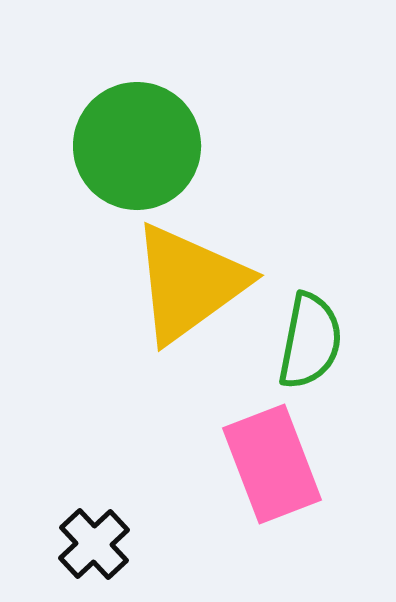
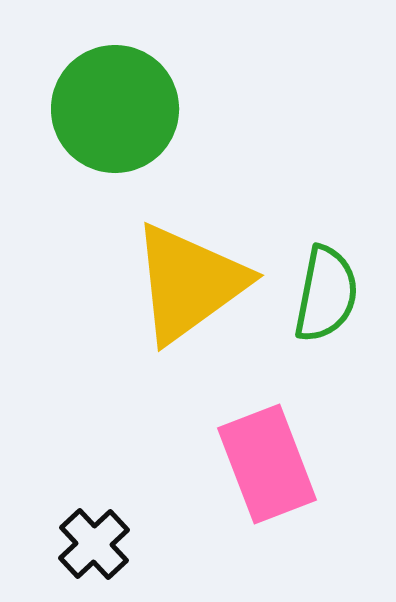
green circle: moved 22 px left, 37 px up
green semicircle: moved 16 px right, 47 px up
pink rectangle: moved 5 px left
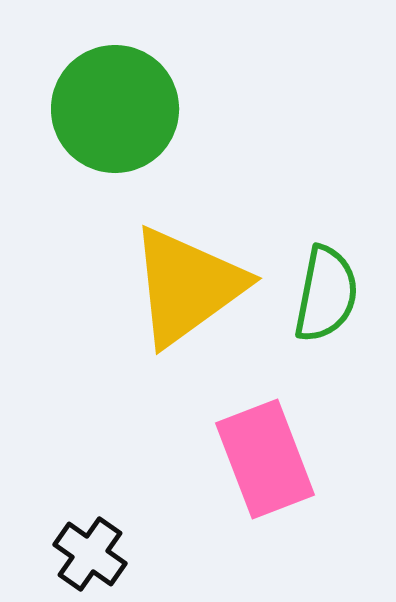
yellow triangle: moved 2 px left, 3 px down
pink rectangle: moved 2 px left, 5 px up
black cross: moved 4 px left, 10 px down; rotated 12 degrees counterclockwise
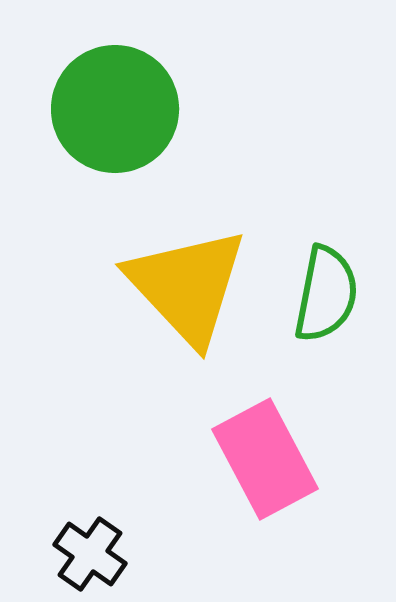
yellow triangle: rotated 37 degrees counterclockwise
pink rectangle: rotated 7 degrees counterclockwise
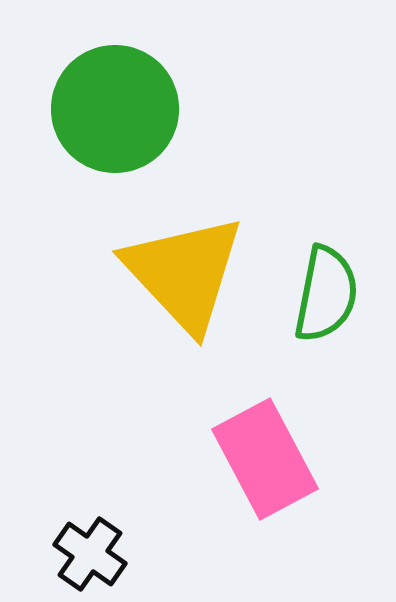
yellow triangle: moved 3 px left, 13 px up
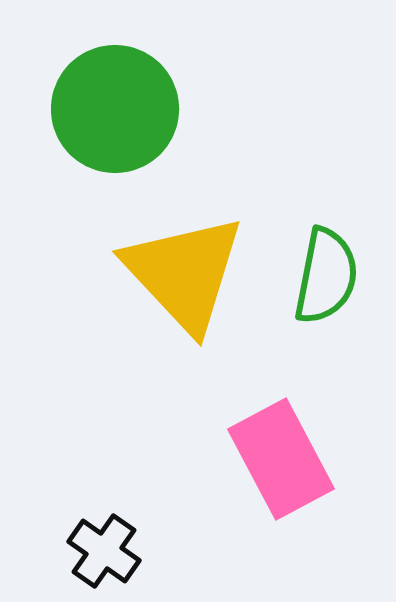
green semicircle: moved 18 px up
pink rectangle: moved 16 px right
black cross: moved 14 px right, 3 px up
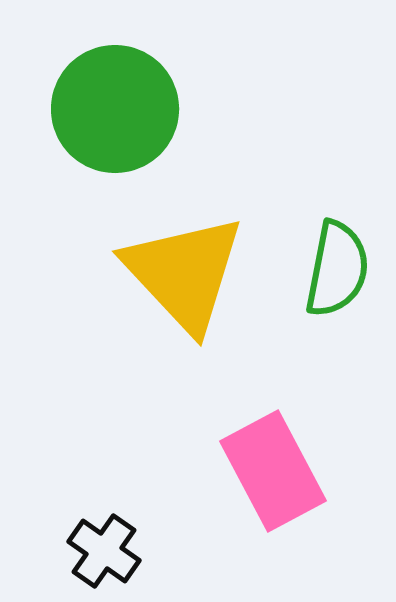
green semicircle: moved 11 px right, 7 px up
pink rectangle: moved 8 px left, 12 px down
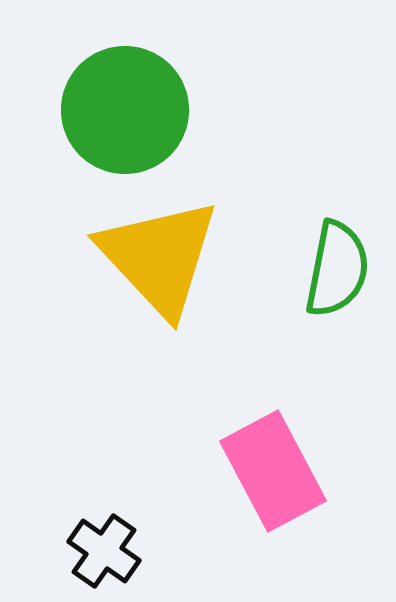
green circle: moved 10 px right, 1 px down
yellow triangle: moved 25 px left, 16 px up
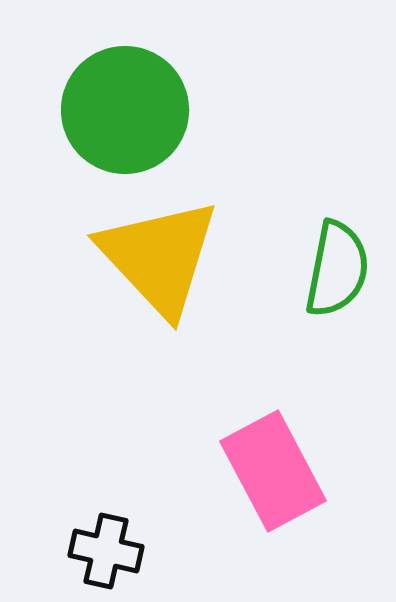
black cross: moved 2 px right; rotated 22 degrees counterclockwise
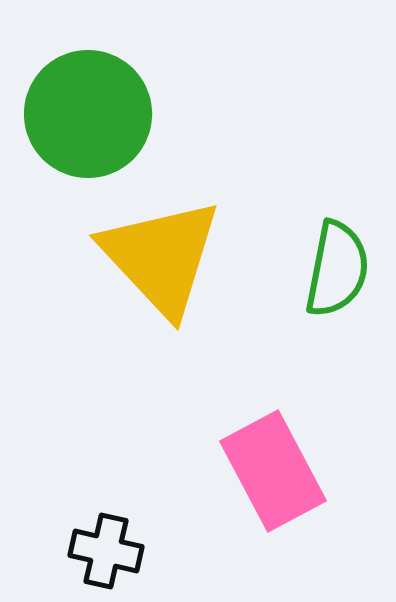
green circle: moved 37 px left, 4 px down
yellow triangle: moved 2 px right
